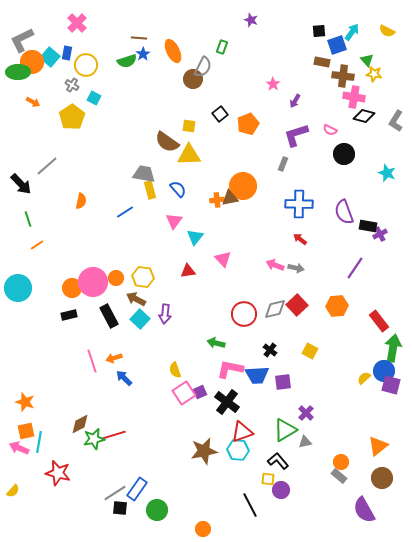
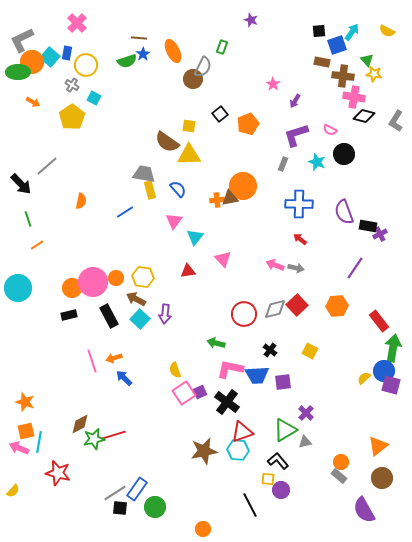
cyan star at (387, 173): moved 70 px left, 11 px up
green circle at (157, 510): moved 2 px left, 3 px up
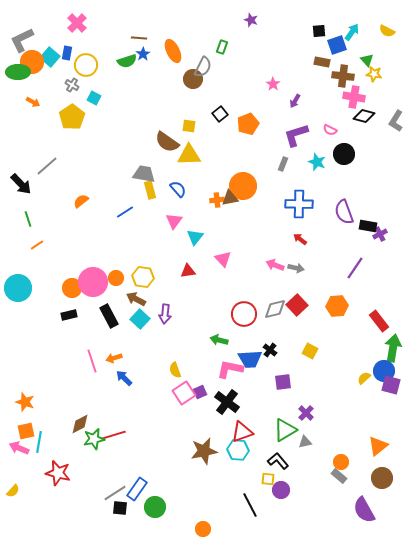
orange semicircle at (81, 201): rotated 140 degrees counterclockwise
green arrow at (216, 343): moved 3 px right, 3 px up
blue trapezoid at (257, 375): moved 7 px left, 16 px up
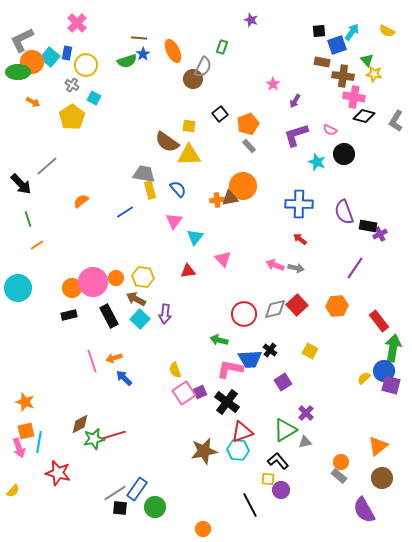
gray rectangle at (283, 164): moved 34 px left, 18 px up; rotated 64 degrees counterclockwise
purple square at (283, 382): rotated 24 degrees counterclockwise
pink arrow at (19, 448): rotated 132 degrees counterclockwise
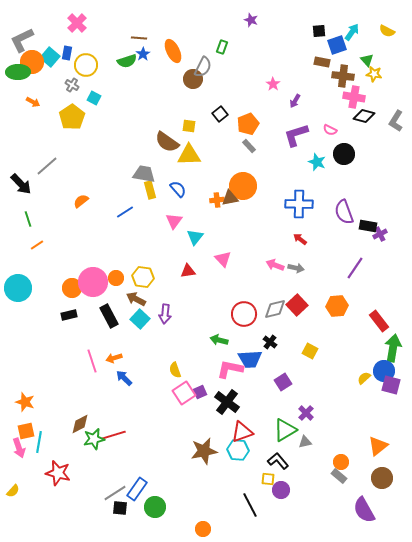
black cross at (270, 350): moved 8 px up
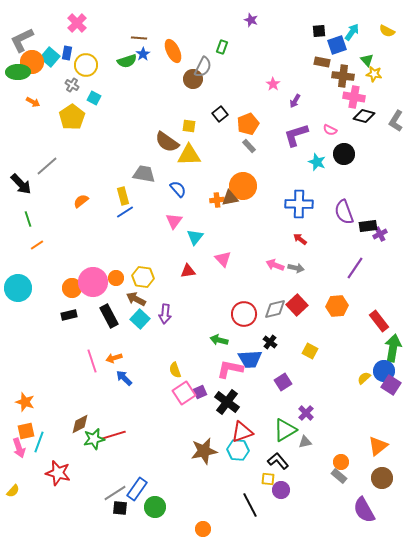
yellow rectangle at (150, 190): moved 27 px left, 6 px down
black rectangle at (368, 226): rotated 18 degrees counterclockwise
purple square at (391, 385): rotated 18 degrees clockwise
cyan line at (39, 442): rotated 10 degrees clockwise
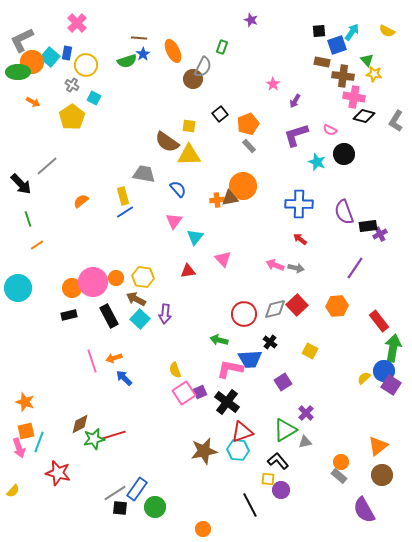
brown circle at (382, 478): moved 3 px up
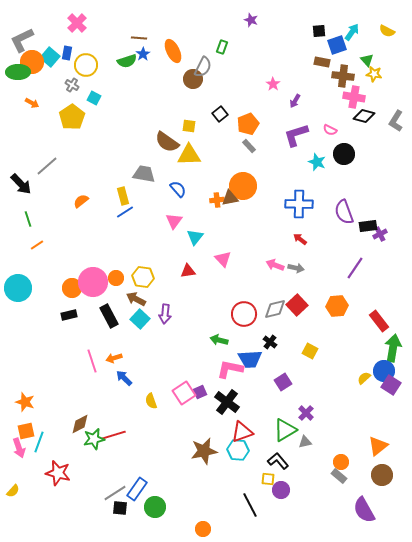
orange arrow at (33, 102): moved 1 px left, 1 px down
yellow semicircle at (175, 370): moved 24 px left, 31 px down
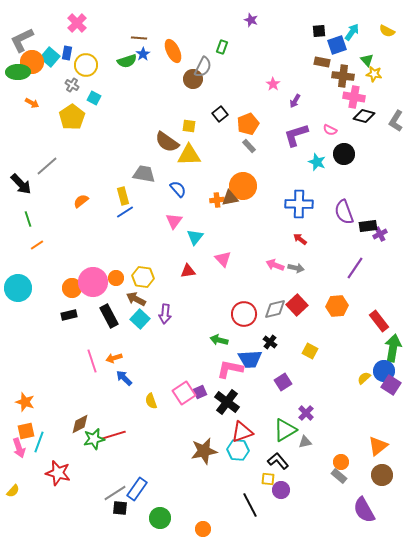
green circle at (155, 507): moved 5 px right, 11 px down
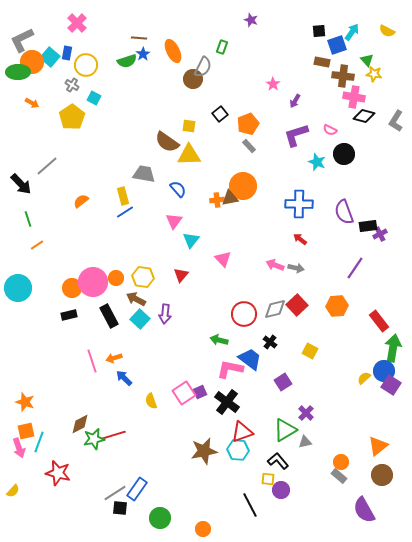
cyan triangle at (195, 237): moved 4 px left, 3 px down
red triangle at (188, 271): moved 7 px left, 4 px down; rotated 42 degrees counterclockwise
blue trapezoid at (250, 359): rotated 140 degrees counterclockwise
